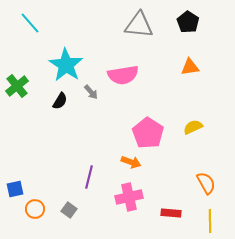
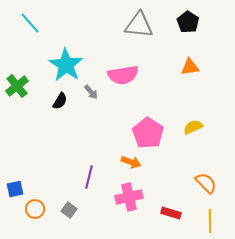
orange semicircle: rotated 15 degrees counterclockwise
red rectangle: rotated 12 degrees clockwise
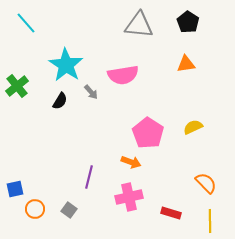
cyan line: moved 4 px left
orange triangle: moved 4 px left, 3 px up
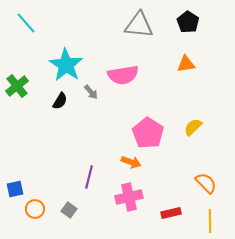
yellow semicircle: rotated 18 degrees counterclockwise
red rectangle: rotated 30 degrees counterclockwise
